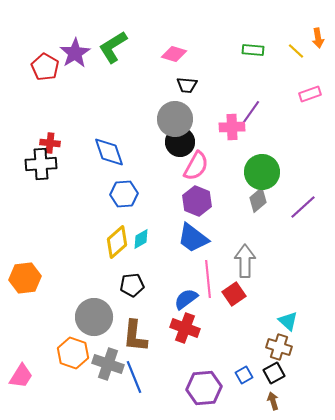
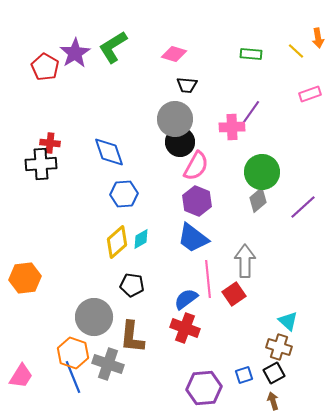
green rectangle at (253, 50): moved 2 px left, 4 px down
black pentagon at (132, 285): rotated 15 degrees clockwise
brown L-shape at (135, 336): moved 3 px left, 1 px down
blue square at (244, 375): rotated 12 degrees clockwise
blue line at (134, 377): moved 61 px left
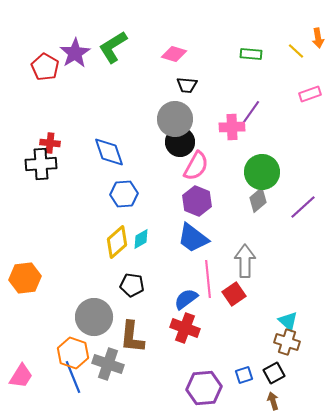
brown cross at (279, 347): moved 8 px right, 5 px up
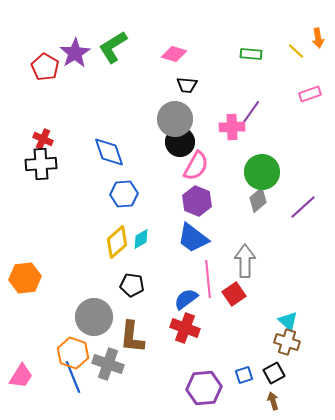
red cross at (50, 143): moved 7 px left, 4 px up; rotated 18 degrees clockwise
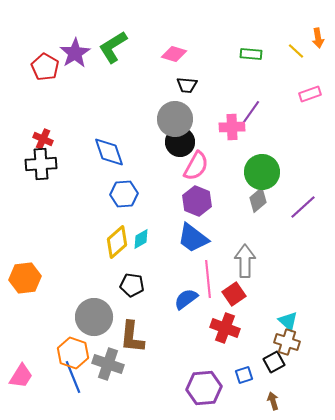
red cross at (185, 328): moved 40 px right
black square at (274, 373): moved 11 px up
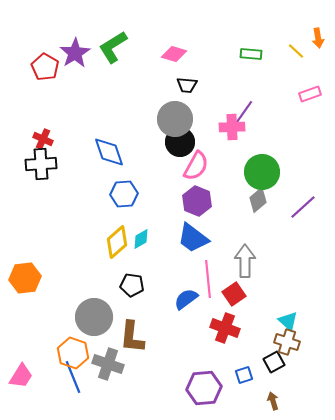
purple line at (251, 112): moved 7 px left
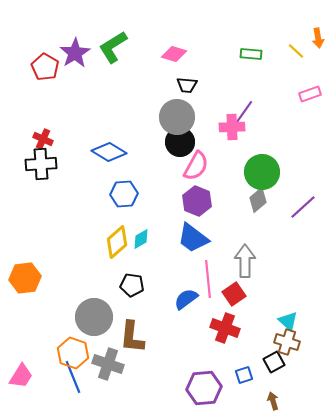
gray circle at (175, 119): moved 2 px right, 2 px up
blue diamond at (109, 152): rotated 40 degrees counterclockwise
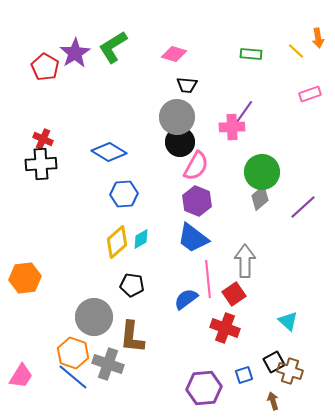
gray diamond at (258, 200): moved 2 px right, 2 px up
brown cross at (287, 342): moved 3 px right, 29 px down
blue line at (73, 377): rotated 28 degrees counterclockwise
